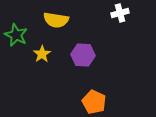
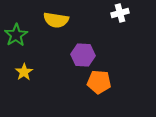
green star: rotated 15 degrees clockwise
yellow star: moved 18 px left, 18 px down
orange pentagon: moved 5 px right, 20 px up; rotated 20 degrees counterclockwise
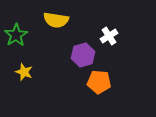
white cross: moved 11 px left, 23 px down; rotated 18 degrees counterclockwise
purple hexagon: rotated 20 degrees counterclockwise
yellow star: rotated 18 degrees counterclockwise
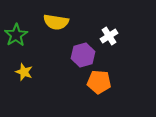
yellow semicircle: moved 2 px down
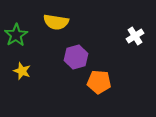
white cross: moved 26 px right
purple hexagon: moved 7 px left, 2 px down
yellow star: moved 2 px left, 1 px up
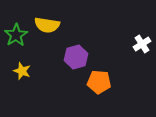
yellow semicircle: moved 9 px left, 3 px down
white cross: moved 7 px right, 8 px down
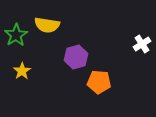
yellow star: rotated 18 degrees clockwise
